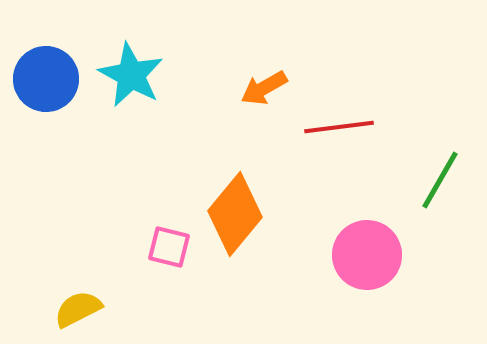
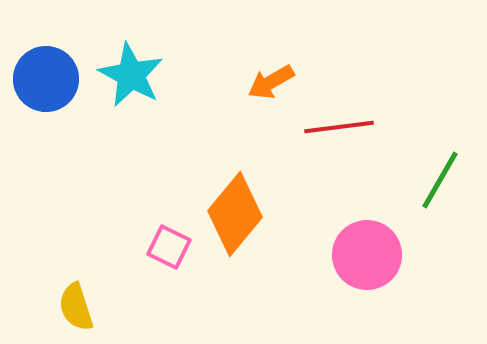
orange arrow: moved 7 px right, 6 px up
pink square: rotated 12 degrees clockwise
yellow semicircle: moved 2 px left, 2 px up; rotated 81 degrees counterclockwise
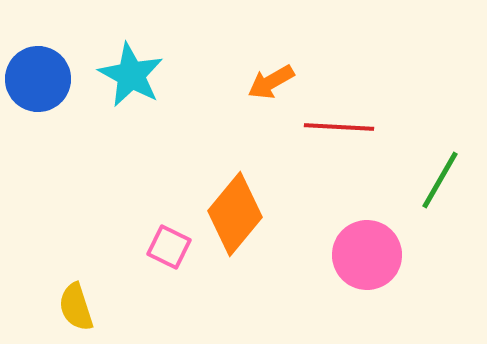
blue circle: moved 8 px left
red line: rotated 10 degrees clockwise
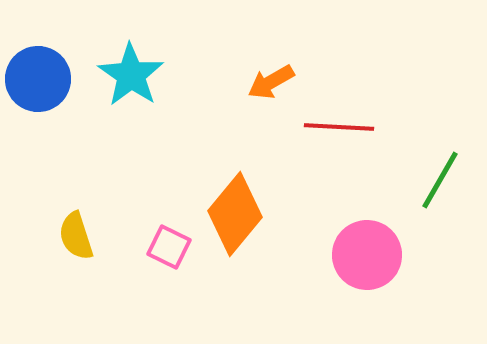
cyan star: rotated 6 degrees clockwise
yellow semicircle: moved 71 px up
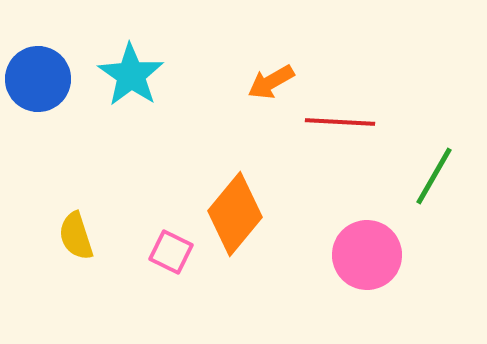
red line: moved 1 px right, 5 px up
green line: moved 6 px left, 4 px up
pink square: moved 2 px right, 5 px down
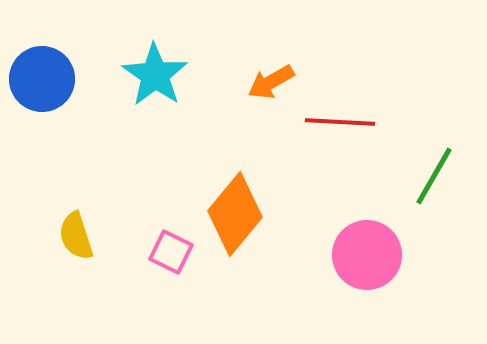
cyan star: moved 24 px right
blue circle: moved 4 px right
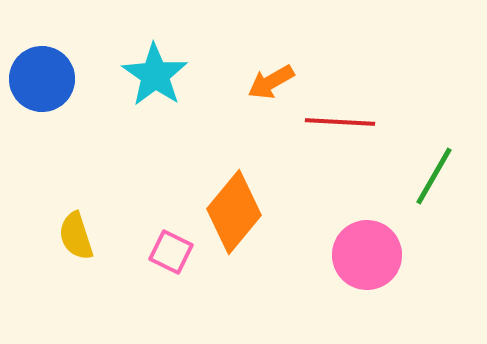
orange diamond: moved 1 px left, 2 px up
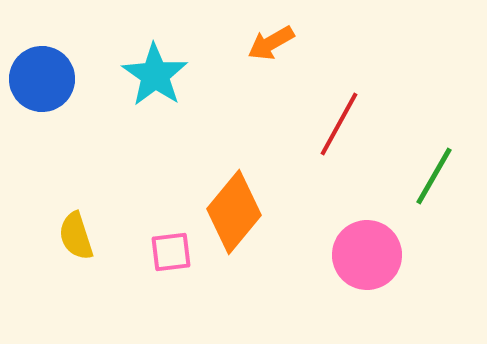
orange arrow: moved 39 px up
red line: moved 1 px left, 2 px down; rotated 64 degrees counterclockwise
pink square: rotated 33 degrees counterclockwise
